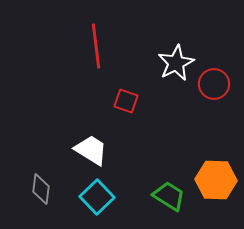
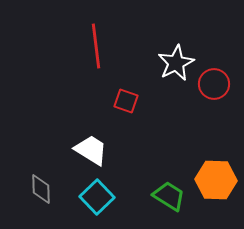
gray diamond: rotated 8 degrees counterclockwise
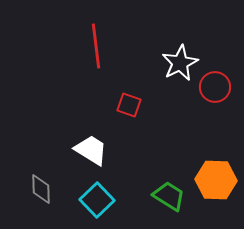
white star: moved 4 px right
red circle: moved 1 px right, 3 px down
red square: moved 3 px right, 4 px down
cyan square: moved 3 px down
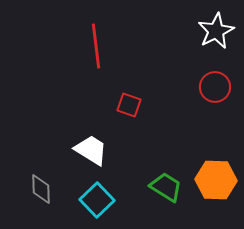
white star: moved 36 px right, 32 px up
green trapezoid: moved 3 px left, 9 px up
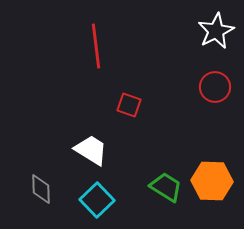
orange hexagon: moved 4 px left, 1 px down
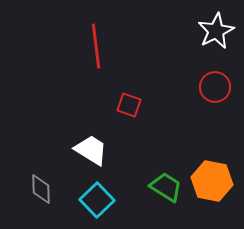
orange hexagon: rotated 9 degrees clockwise
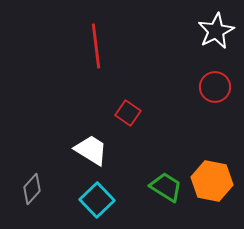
red square: moved 1 px left, 8 px down; rotated 15 degrees clockwise
gray diamond: moved 9 px left; rotated 44 degrees clockwise
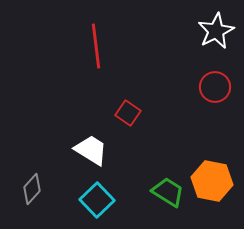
green trapezoid: moved 2 px right, 5 px down
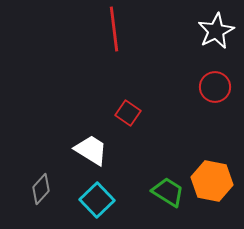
red line: moved 18 px right, 17 px up
gray diamond: moved 9 px right
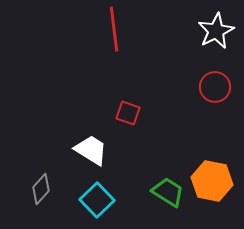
red square: rotated 15 degrees counterclockwise
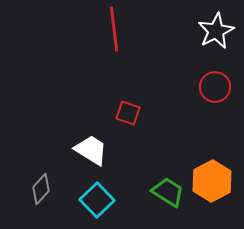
orange hexagon: rotated 21 degrees clockwise
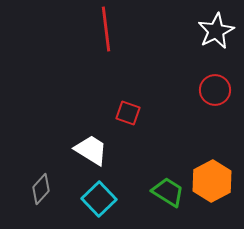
red line: moved 8 px left
red circle: moved 3 px down
cyan square: moved 2 px right, 1 px up
